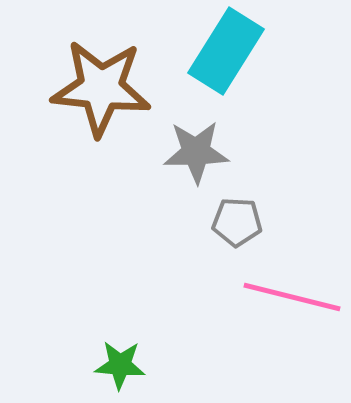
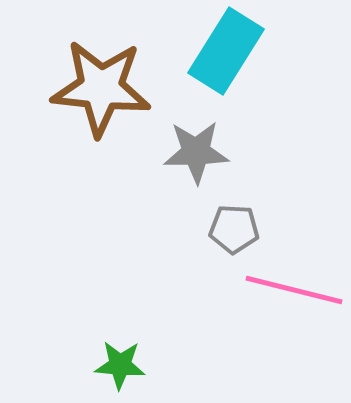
gray pentagon: moved 3 px left, 7 px down
pink line: moved 2 px right, 7 px up
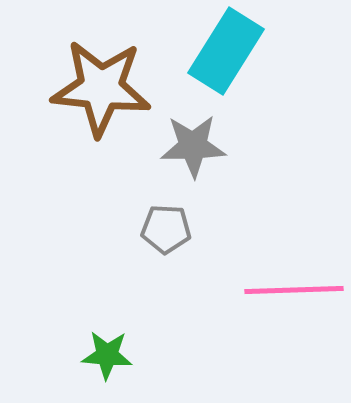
gray star: moved 3 px left, 6 px up
gray pentagon: moved 68 px left
pink line: rotated 16 degrees counterclockwise
green star: moved 13 px left, 10 px up
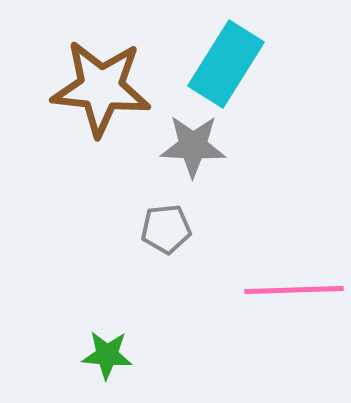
cyan rectangle: moved 13 px down
gray star: rotated 4 degrees clockwise
gray pentagon: rotated 9 degrees counterclockwise
